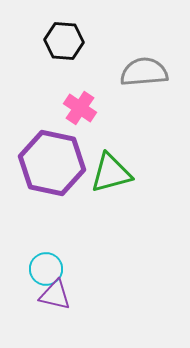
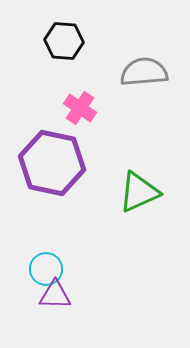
green triangle: moved 28 px right, 19 px down; rotated 9 degrees counterclockwise
purple triangle: rotated 12 degrees counterclockwise
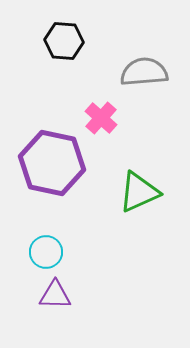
pink cross: moved 21 px right, 10 px down; rotated 8 degrees clockwise
cyan circle: moved 17 px up
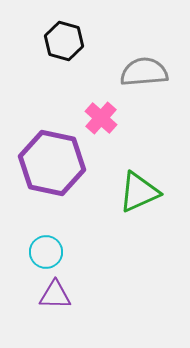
black hexagon: rotated 12 degrees clockwise
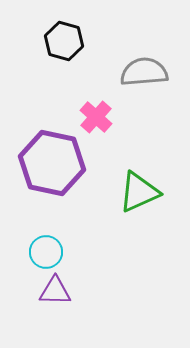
pink cross: moved 5 px left, 1 px up
purple triangle: moved 4 px up
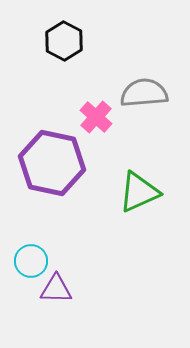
black hexagon: rotated 12 degrees clockwise
gray semicircle: moved 21 px down
cyan circle: moved 15 px left, 9 px down
purple triangle: moved 1 px right, 2 px up
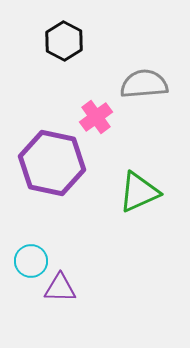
gray semicircle: moved 9 px up
pink cross: rotated 12 degrees clockwise
purple triangle: moved 4 px right, 1 px up
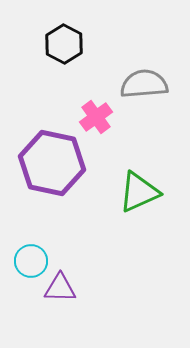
black hexagon: moved 3 px down
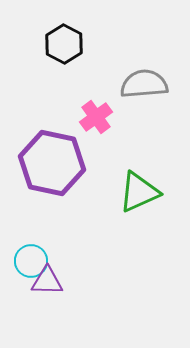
purple triangle: moved 13 px left, 7 px up
